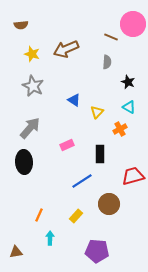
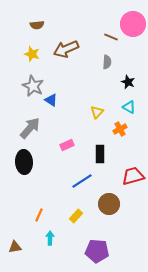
brown semicircle: moved 16 px right
blue triangle: moved 23 px left
brown triangle: moved 1 px left, 5 px up
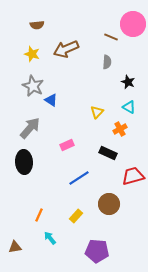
black rectangle: moved 8 px right, 1 px up; rotated 66 degrees counterclockwise
blue line: moved 3 px left, 3 px up
cyan arrow: rotated 40 degrees counterclockwise
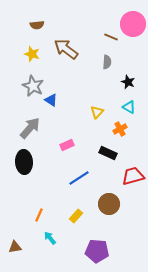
brown arrow: rotated 60 degrees clockwise
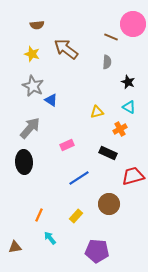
yellow triangle: rotated 32 degrees clockwise
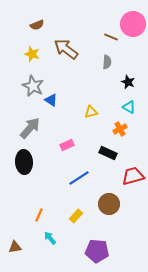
brown semicircle: rotated 16 degrees counterclockwise
yellow triangle: moved 6 px left
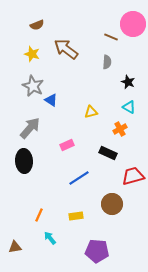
black ellipse: moved 1 px up
brown circle: moved 3 px right
yellow rectangle: rotated 40 degrees clockwise
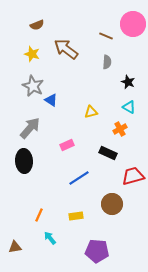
brown line: moved 5 px left, 1 px up
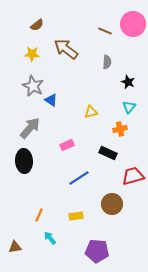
brown semicircle: rotated 16 degrees counterclockwise
brown line: moved 1 px left, 5 px up
yellow star: rotated 14 degrees counterclockwise
cyan triangle: rotated 40 degrees clockwise
orange cross: rotated 16 degrees clockwise
